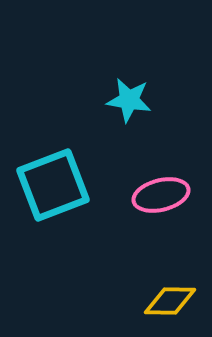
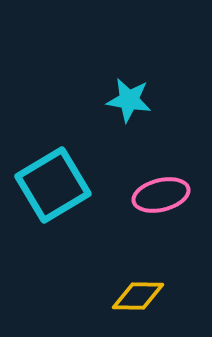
cyan square: rotated 10 degrees counterclockwise
yellow diamond: moved 32 px left, 5 px up
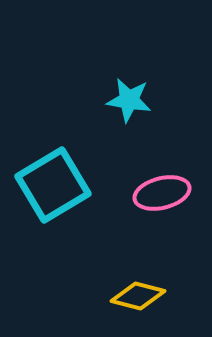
pink ellipse: moved 1 px right, 2 px up
yellow diamond: rotated 14 degrees clockwise
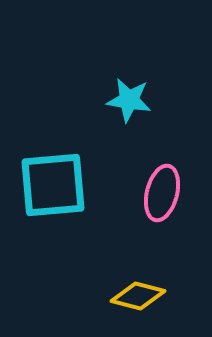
cyan square: rotated 26 degrees clockwise
pink ellipse: rotated 62 degrees counterclockwise
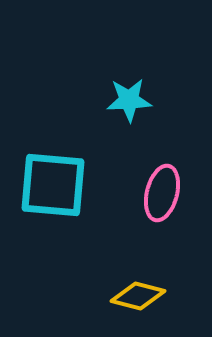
cyan star: rotated 12 degrees counterclockwise
cyan square: rotated 10 degrees clockwise
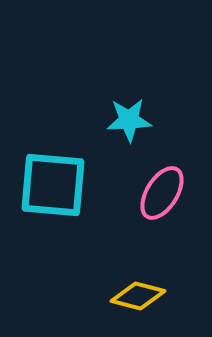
cyan star: moved 20 px down
pink ellipse: rotated 18 degrees clockwise
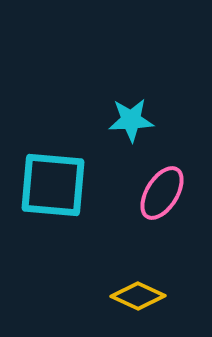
cyan star: moved 2 px right
yellow diamond: rotated 10 degrees clockwise
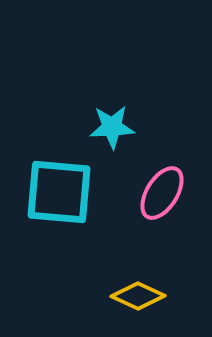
cyan star: moved 19 px left, 7 px down
cyan square: moved 6 px right, 7 px down
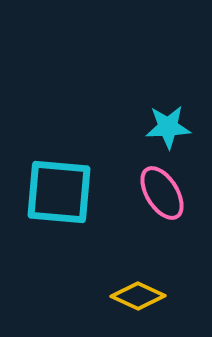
cyan star: moved 56 px right
pink ellipse: rotated 64 degrees counterclockwise
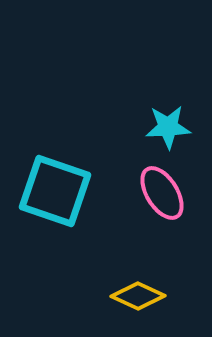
cyan square: moved 4 px left, 1 px up; rotated 14 degrees clockwise
